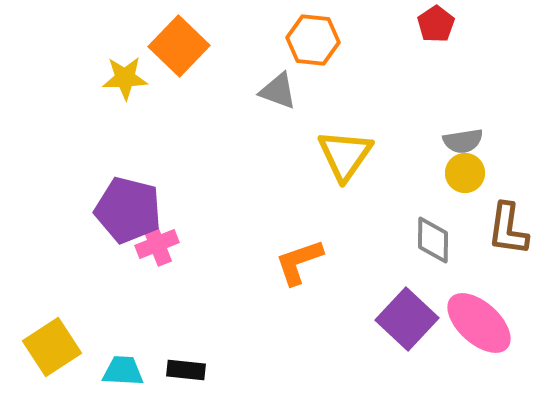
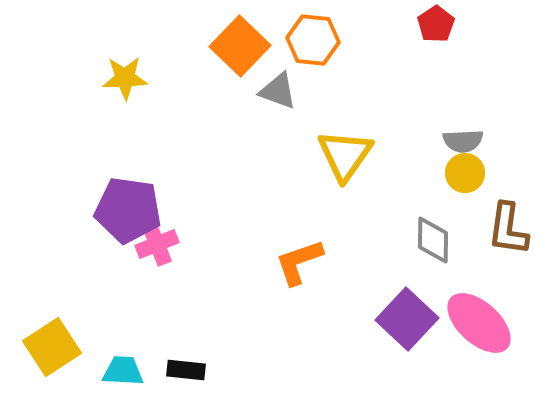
orange square: moved 61 px right
gray semicircle: rotated 6 degrees clockwise
purple pentagon: rotated 6 degrees counterclockwise
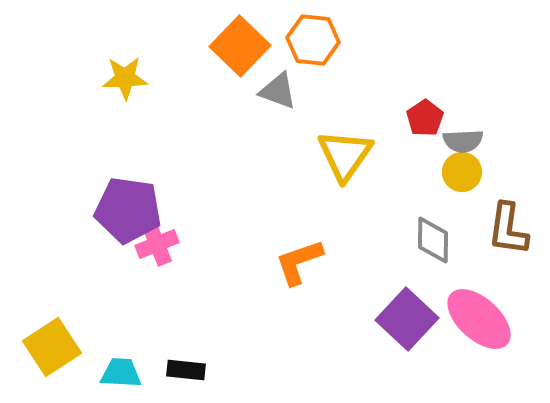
red pentagon: moved 11 px left, 94 px down
yellow circle: moved 3 px left, 1 px up
pink ellipse: moved 4 px up
cyan trapezoid: moved 2 px left, 2 px down
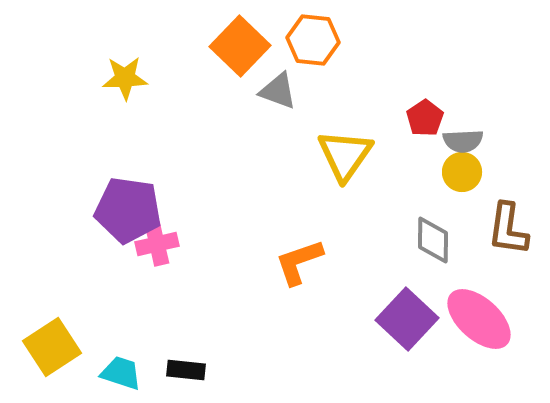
pink cross: rotated 9 degrees clockwise
cyan trapezoid: rotated 15 degrees clockwise
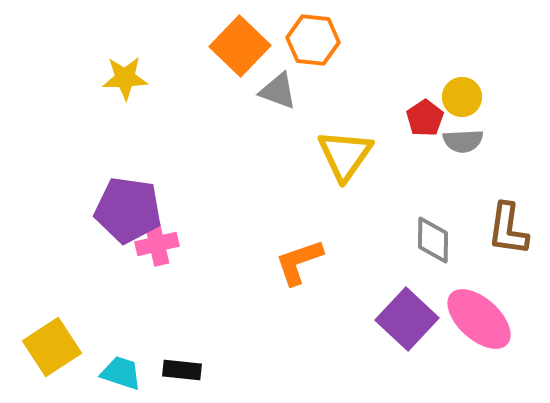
yellow circle: moved 75 px up
black rectangle: moved 4 px left
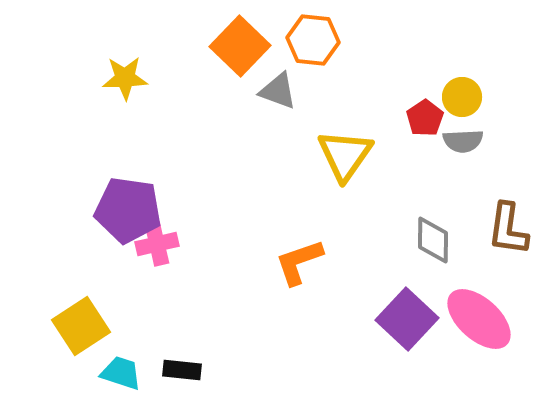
yellow square: moved 29 px right, 21 px up
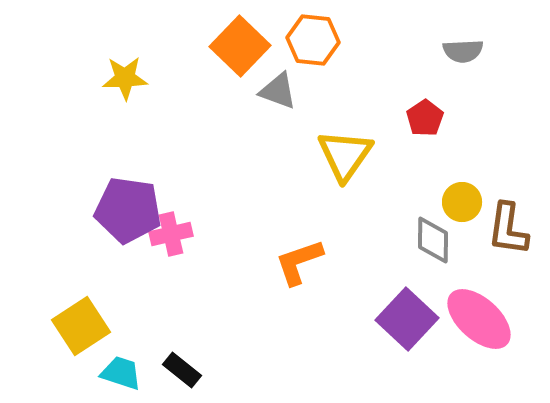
yellow circle: moved 105 px down
gray semicircle: moved 90 px up
pink cross: moved 14 px right, 10 px up
black rectangle: rotated 33 degrees clockwise
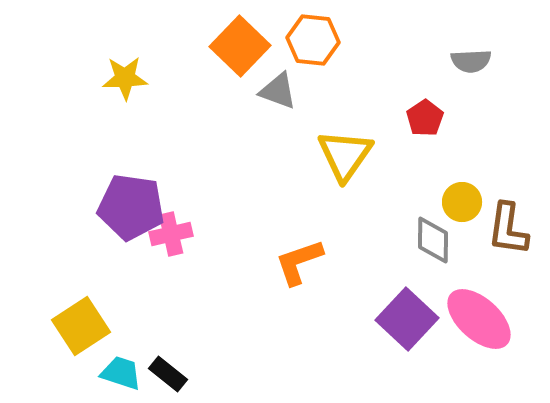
gray semicircle: moved 8 px right, 10 px down
purple pentagon: moved 3 px right, 3 px up
black rectangle: moved 14 px left, 4 px down
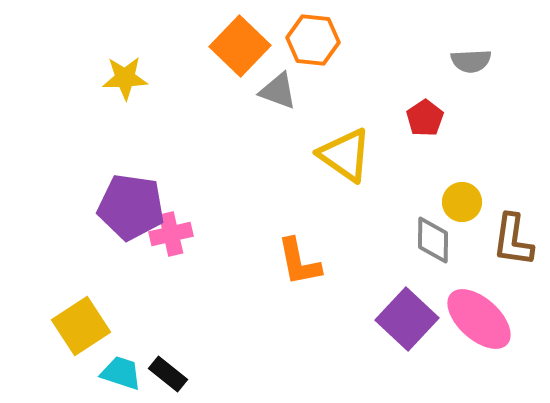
yellow triangle: rotated 30 degrees counterclockwise
brown L-shape: moved 5 px right, 11 px down
orange L-shape: rotated 82 degrees counterclockwise
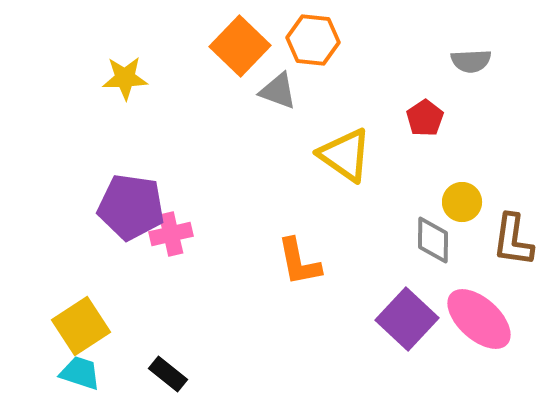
cyan trapezoid: moved 41 px left
